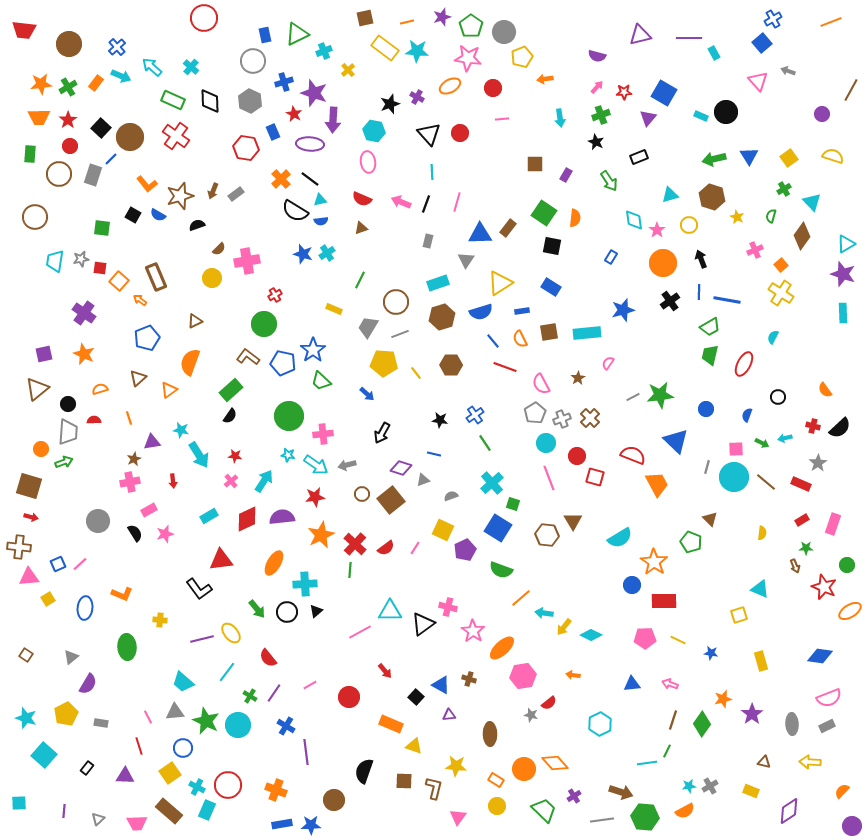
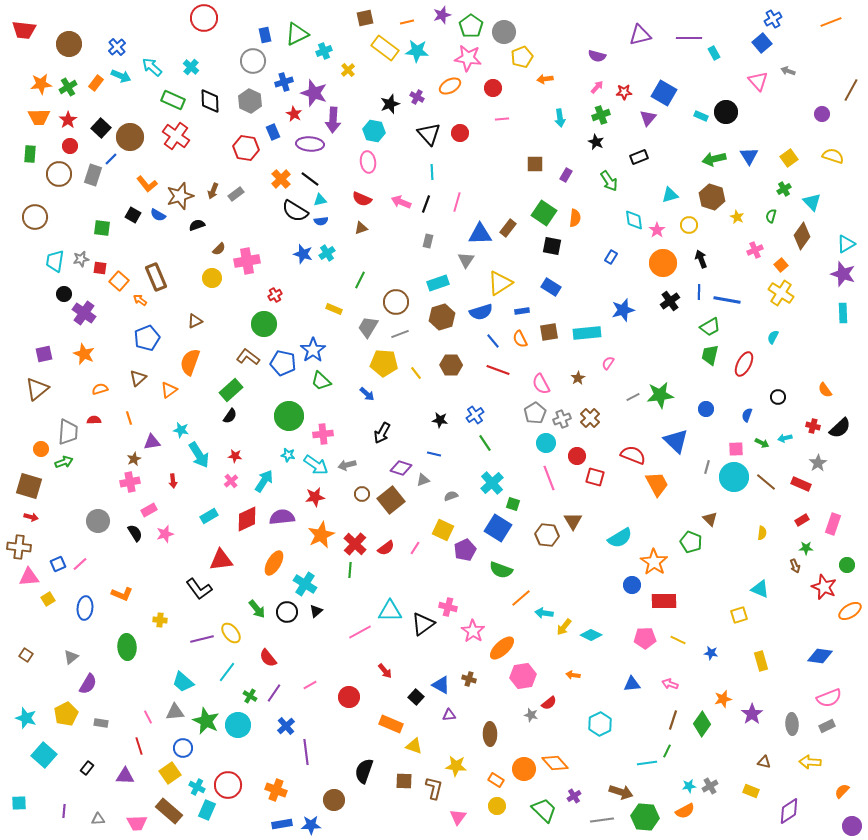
purple star at (442, 17): moved 2 px up
red line at (505, 367): moved 7 px left, 3 px down
black circle at (68, 404): moved 4 px left, 110 px up
cyan cross at (305, 584): rotated 35 degrees clockwise
blue cross at (286, 726): rotated 18 degrees clockwise
gray triangle at (98, 819): rotated 40 degrees clockwise
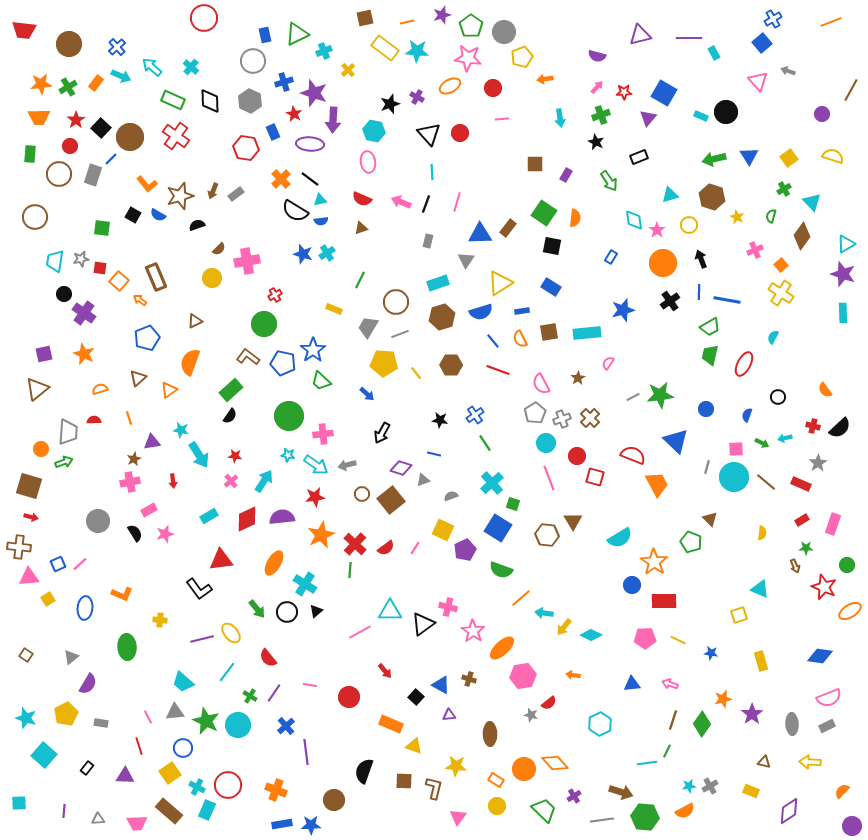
red star at (68, 120): moved 8 px right
pink line at (310, 685): rotated 40 degrees clockwise
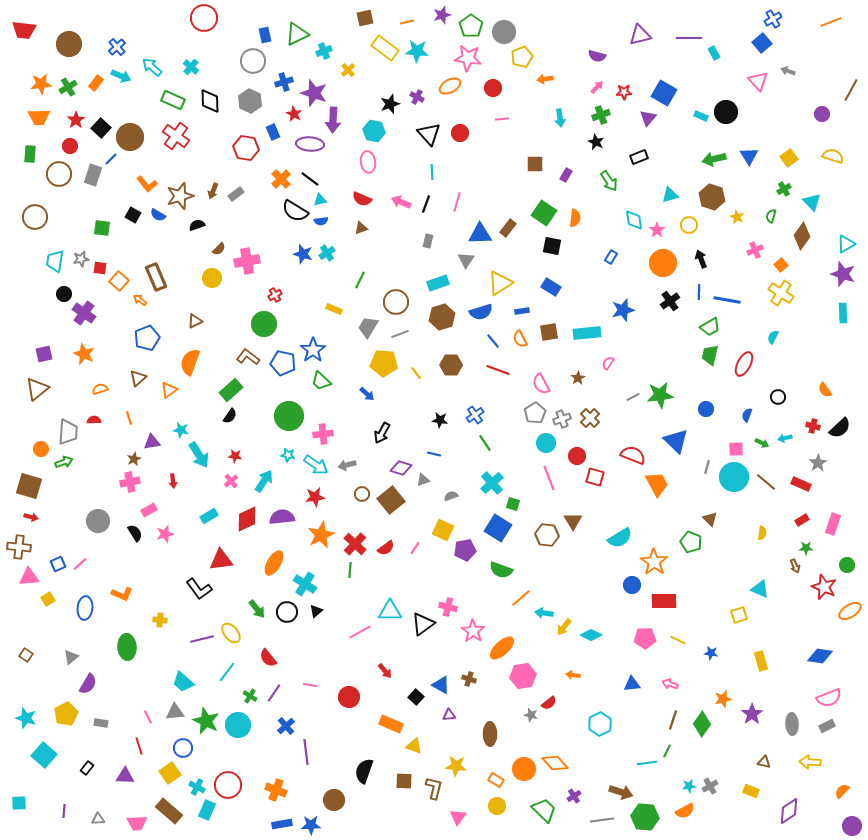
purple pentagon at (465, 550): rotated 15 degrees clockwise
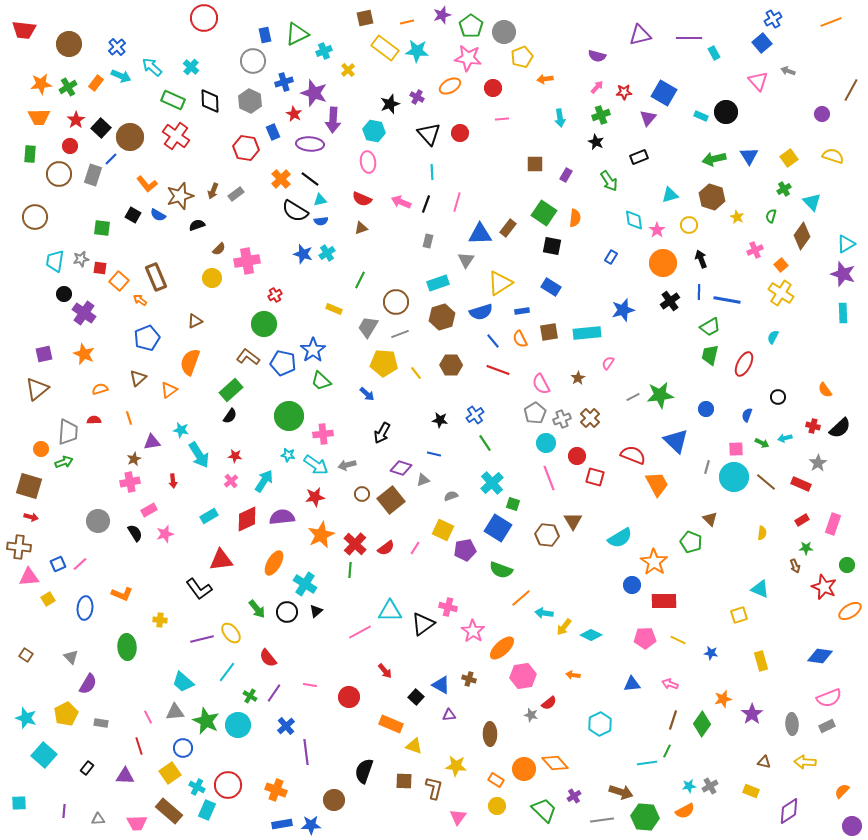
gray triangle at (71, 657): rotated 35 degrees counterclockwise
yellow arrow at (810, 762): moved 5 px left
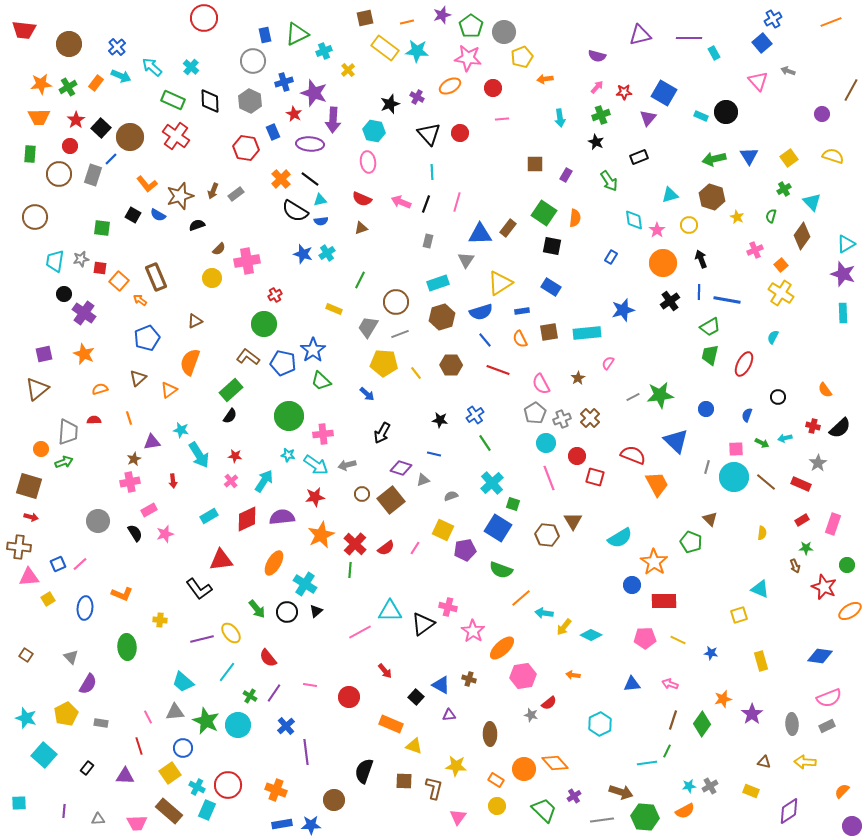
blue line at (493, 341): moved 8 px left, 1 px up
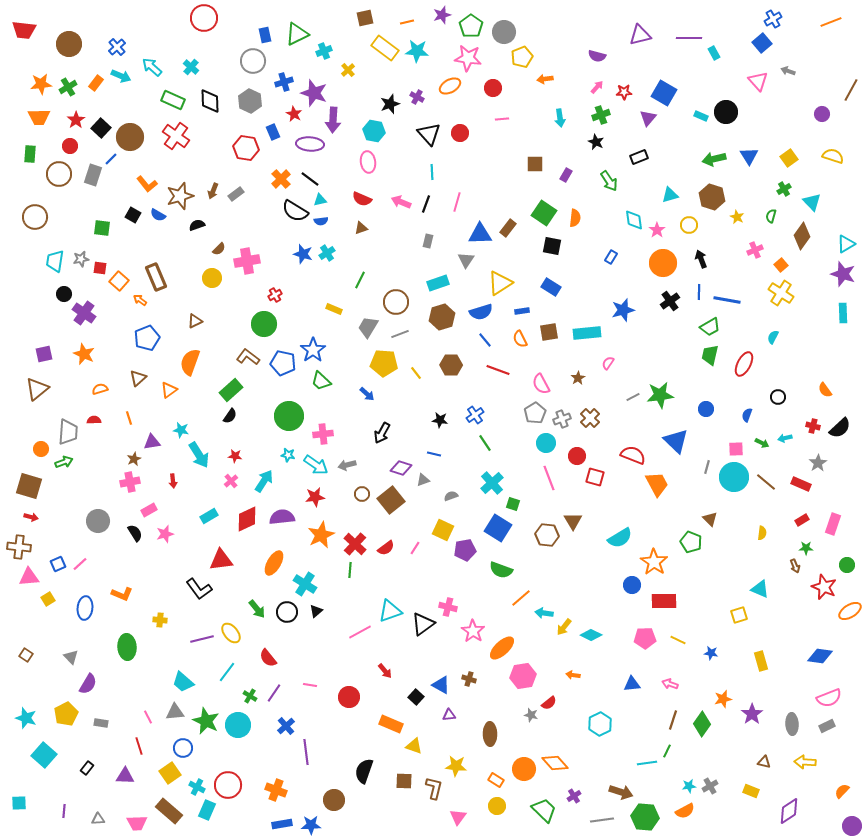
cyan triangle at (390, 611): rotated 20 degrees counterclockwise
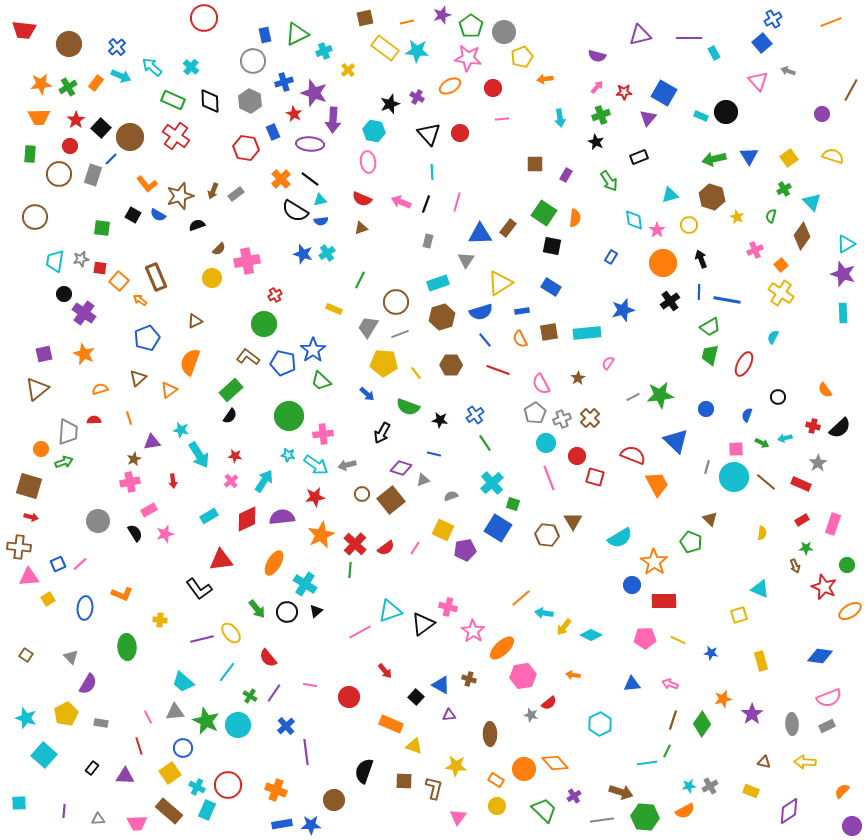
green semicircle at (501, 570): moved 93 px left, 163 px up
black rectangle at (87, 768): moved 5 px right
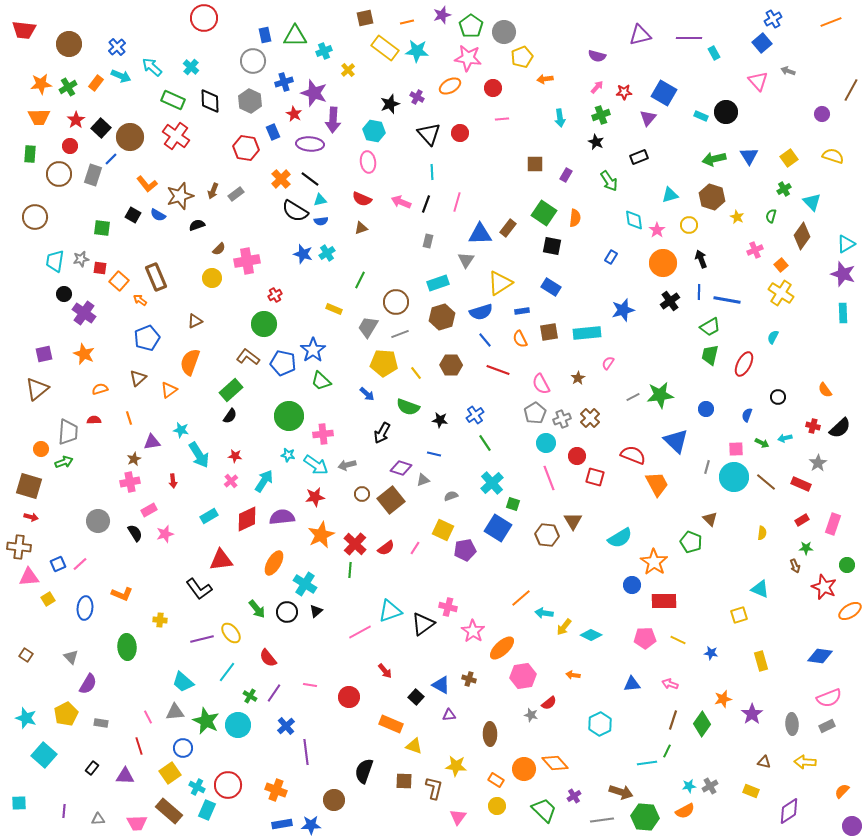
green triangle at (297, 34): moved 2 px left, 2 px down; rotated 25 degrees clockwise
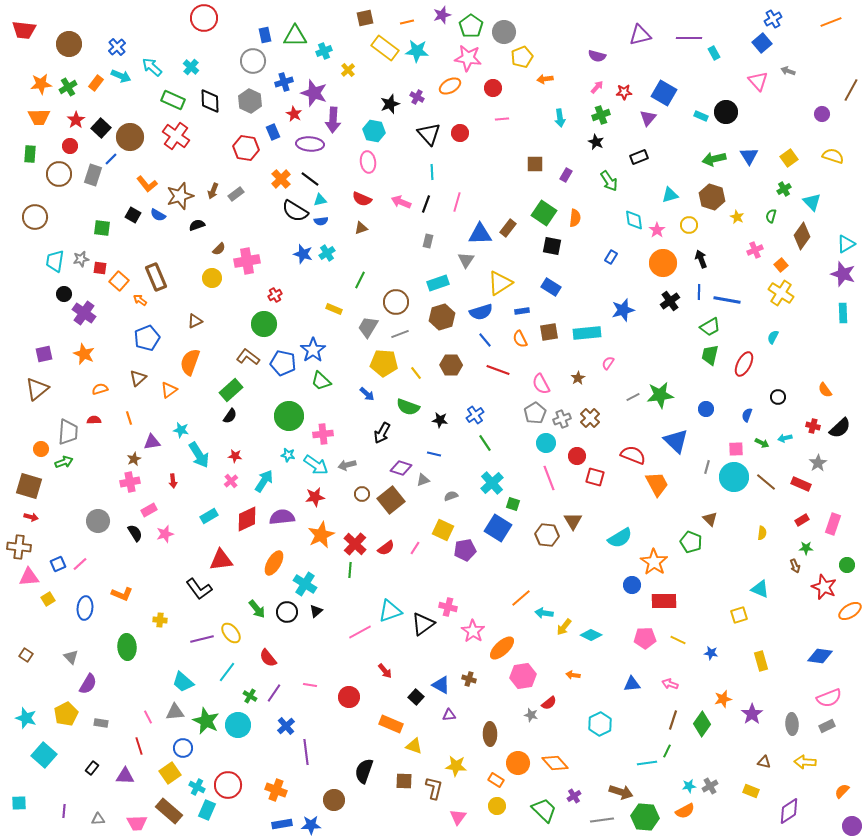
orange circle at (524, 769): moved 6 px left, 6 px up
